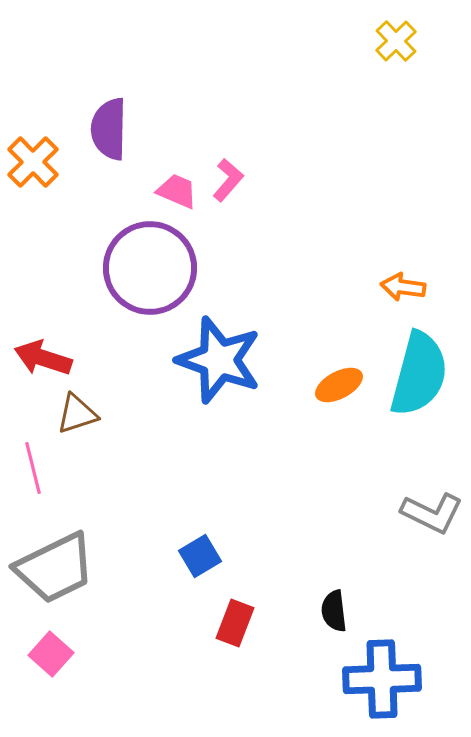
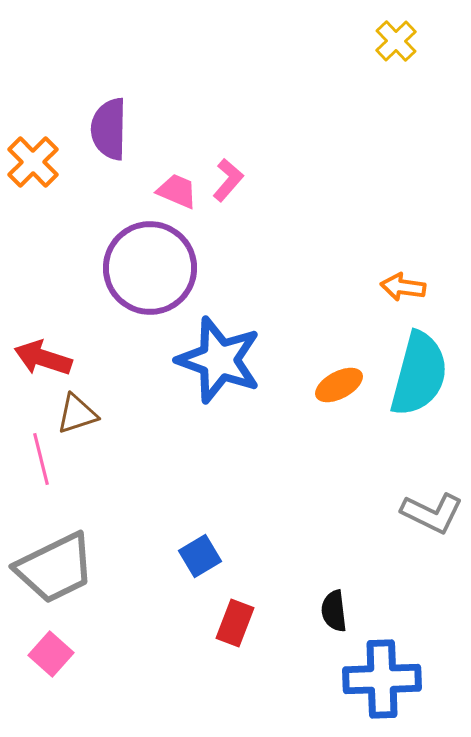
pink line: moved 8 px right, 9 px up
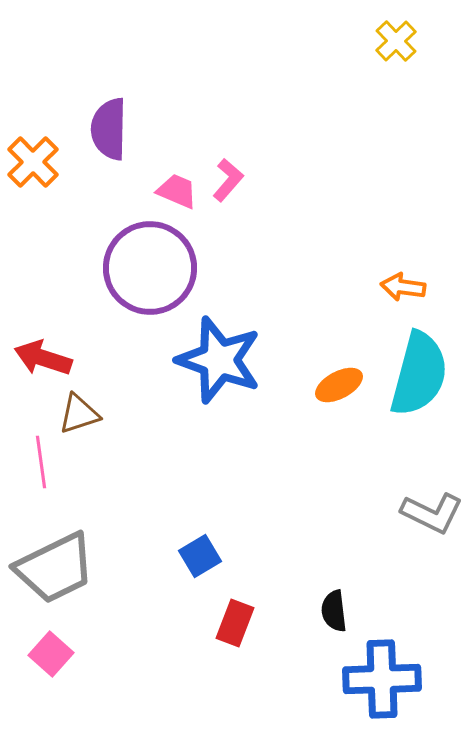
brown triangle: moved 2 px right
pink line: moved 3 px down; rotated 6 degrees clockwise
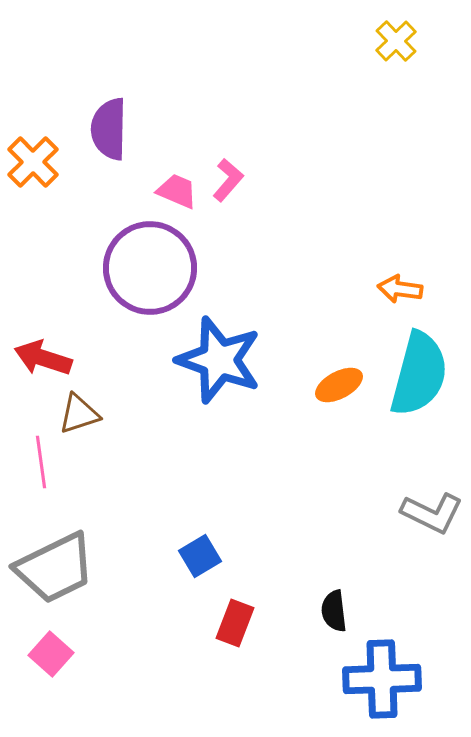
orange arrow: moved 3 px left, 2 px down
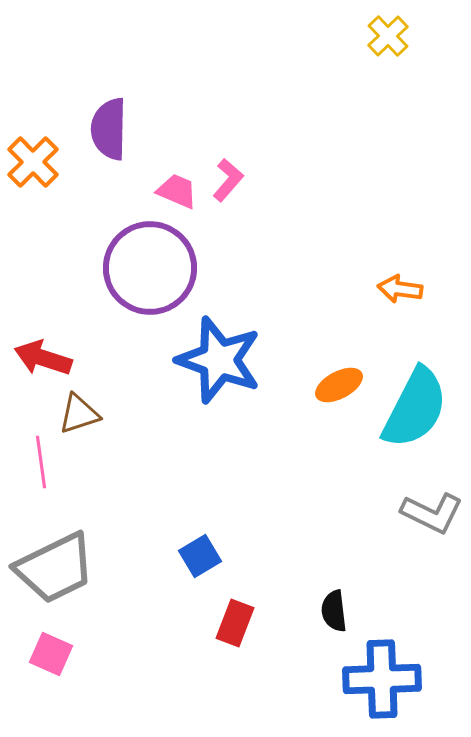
yellow cross: moved 8 px left, 5 px up
cyan semicircle: moved 4 px left, 34 px down; rotated 12 degrees clockwise
pink square: rotated 18 degrees counterclockwise
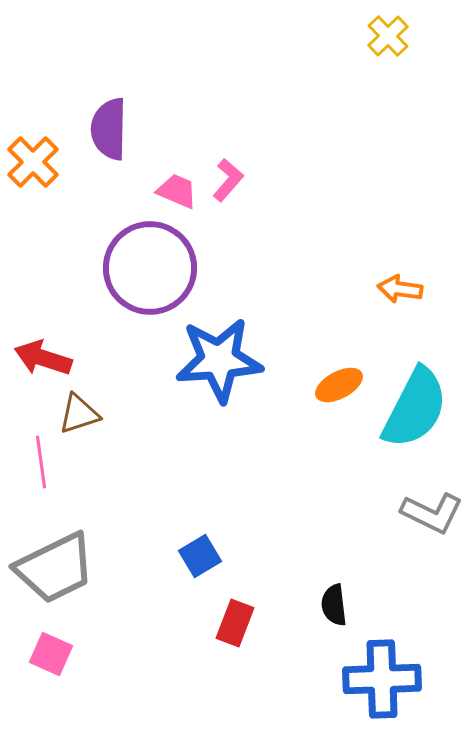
blue star: rotated 24 degrees counterclockwise
black semicircle: moved 6 px up
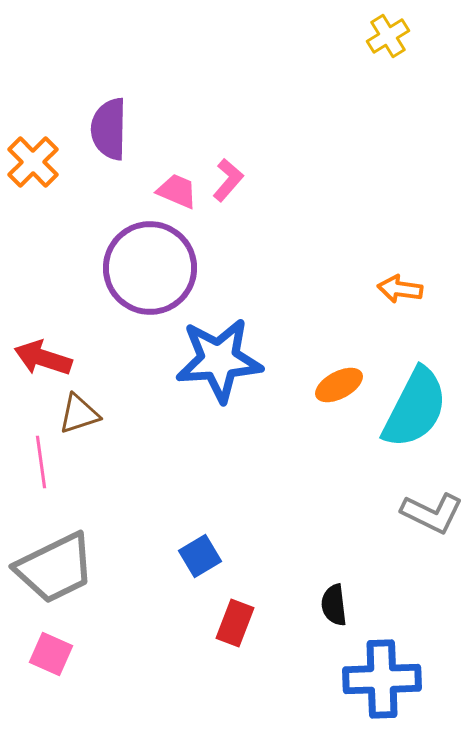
yellow cross: rotated 12 degrees clockwise
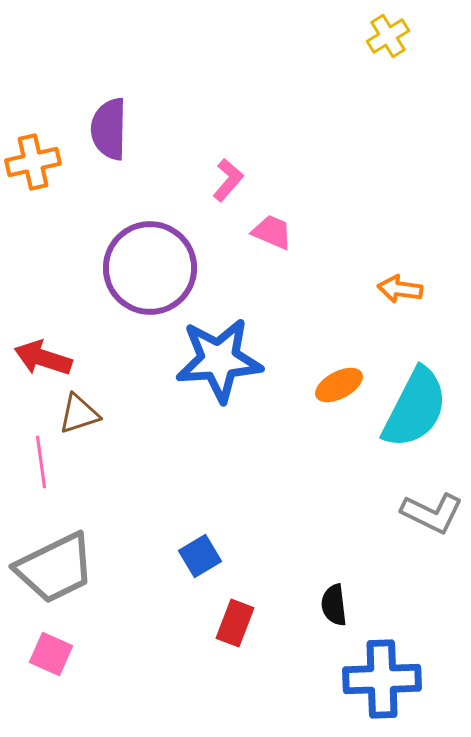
orange cross: rotated 32 degrees clockwise
pink trapezoid: moved 95 px right, 41 px down
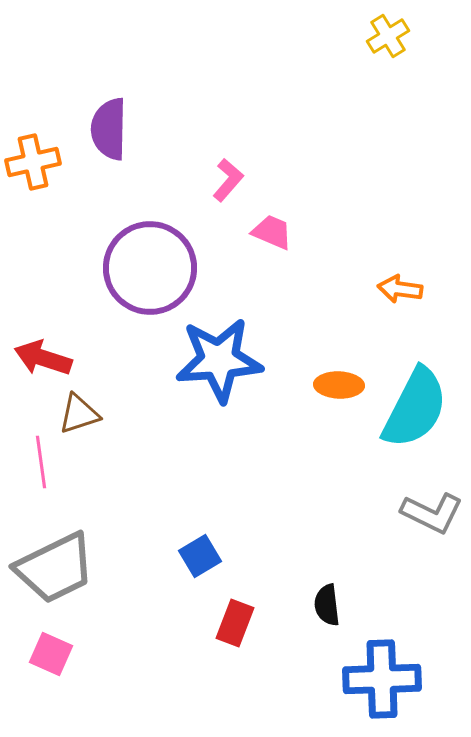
orange ellipse: rotated 30 degrees clockwise
black semicircle: moved 7 px left
